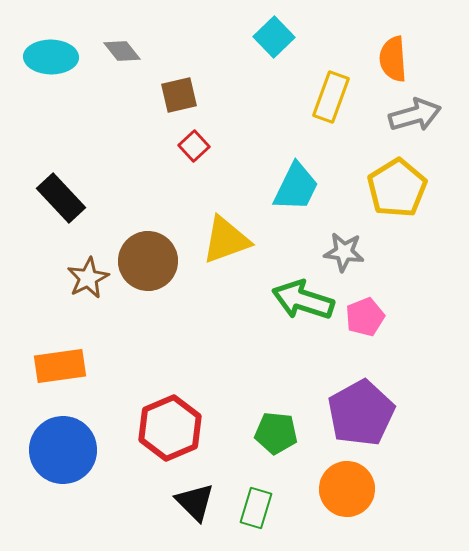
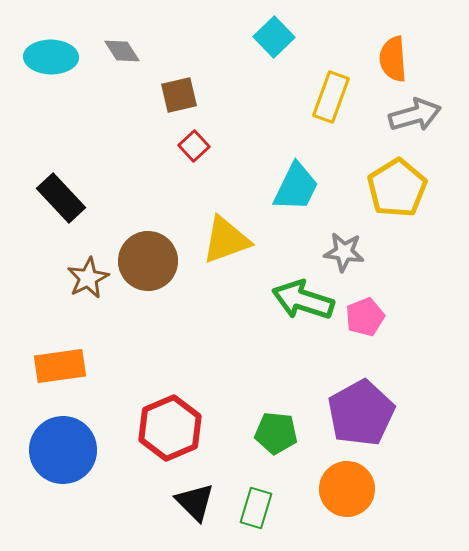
gray diamond: rotated 6 degrees clockwise
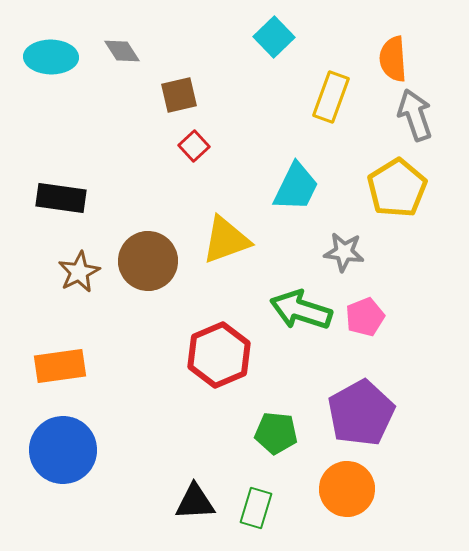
gray arrow: rotated 93 degrees counterclockwise
black rectangle: rotated 39 degrees counterclockwise
brown star: moved 9 px left, 6 px up
green arrow: moved 2 px left, 10 px down
red hexagon: moved 49 px right, 73 px up
black triangle: rotated 48 degrees counterclockwise
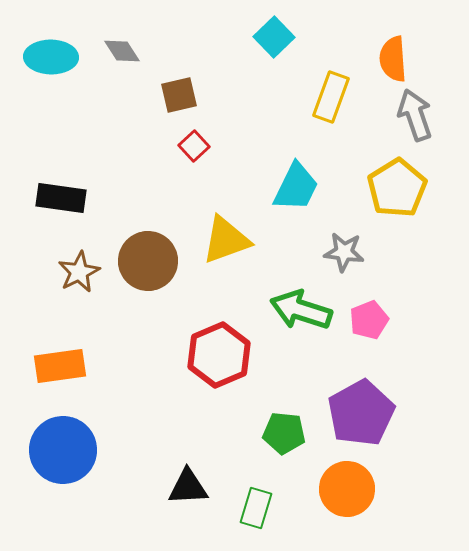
pink pentagon: moved 4 px right, 3 px down
green pentagon: moved 8 px right
black triangle: moved 7 px left, 15 px up
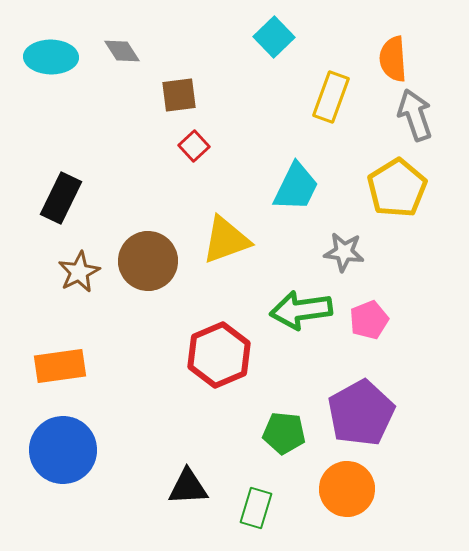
brown square: rotated 6 degrees clockwise
black rectangle: rotated 72 degrees counterclockwise
green arrow: rotated 26 degrees counterclockwise
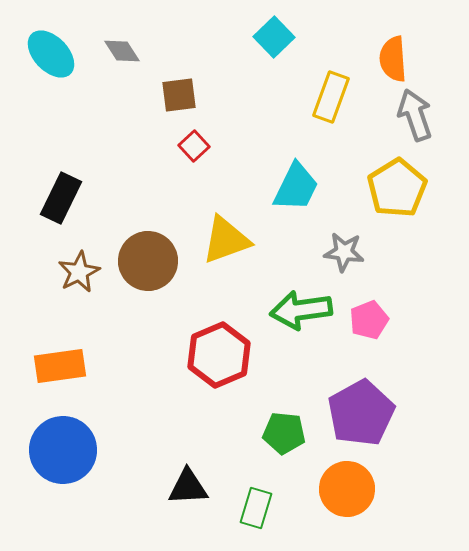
cyan ellipse: moved 3 px up; rotated 45 degrees clockwise
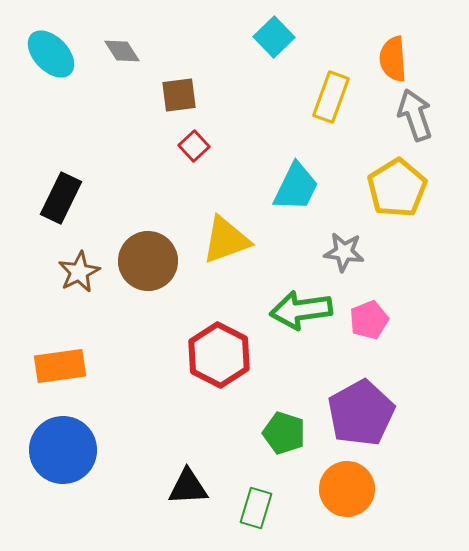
red hexagon: rotated 10 degrees counterclockwise
green pentagon: rotated 12 degrees clockwise
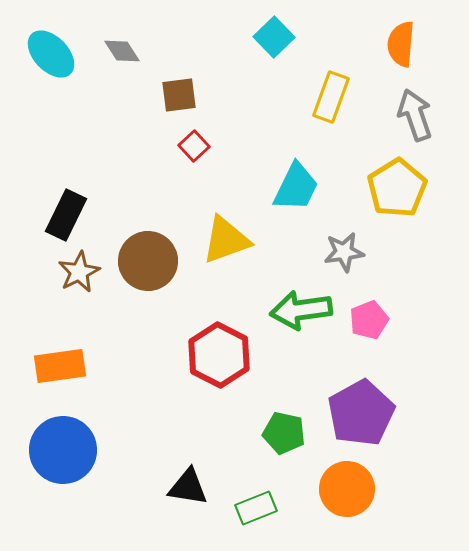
orange semicircle: moved 8 px right, 15 px up; rotated 9 degrees clockwise
black rectangle: moved 5 px right, 17 px down
gray star: rotated 15 degrees counterclockwise
green pentagon: rotated 6 degrees counterclockwise
black triangle: rotated 12 degrees clockwise
green rectangle: rotated 51 degrees clockwise
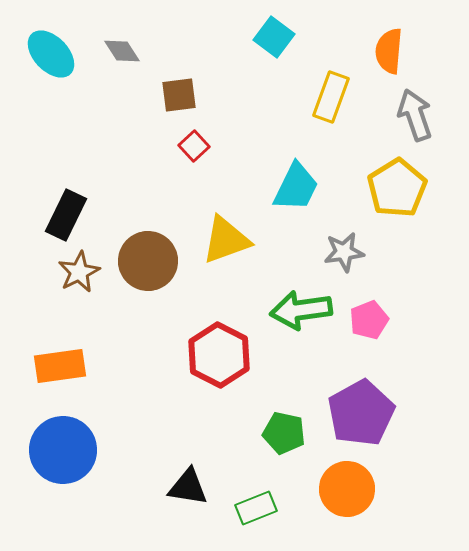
cyan square: rotated 9 degrees counterclockwise
orange semicircle: moved 12 px left, 7 px down
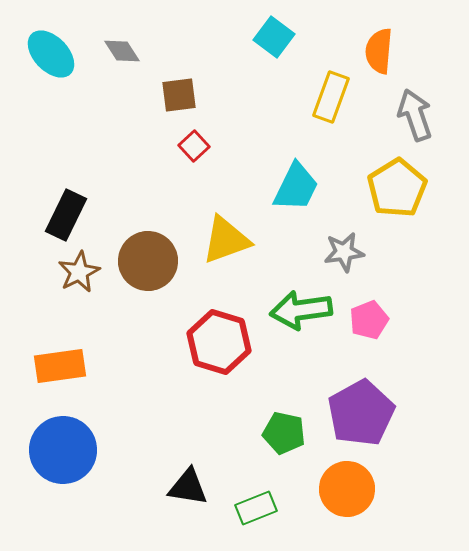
orange semicircle: moved 10 px left
red hexagon: moved 13 px up; rotated 10 degrees counterclockwise
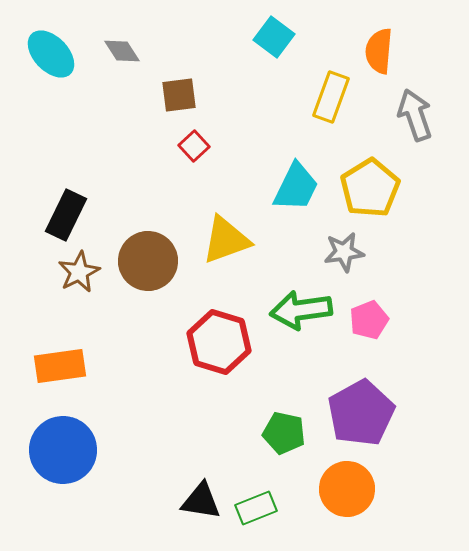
yellow pentagon: moved 27 px left
black triangle: moved 13 px right, 14 px down
